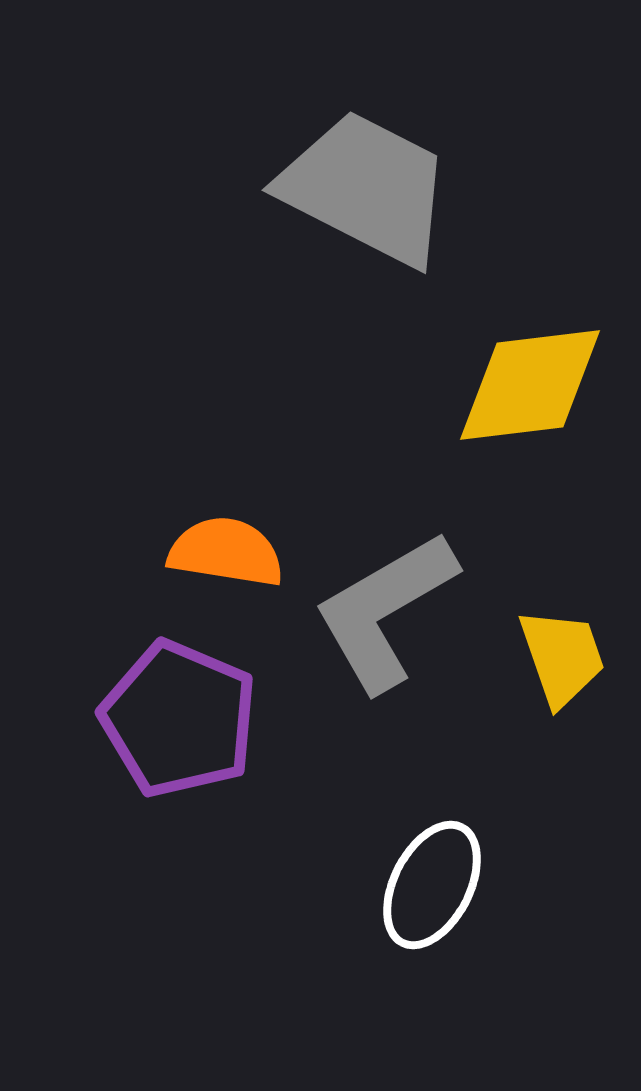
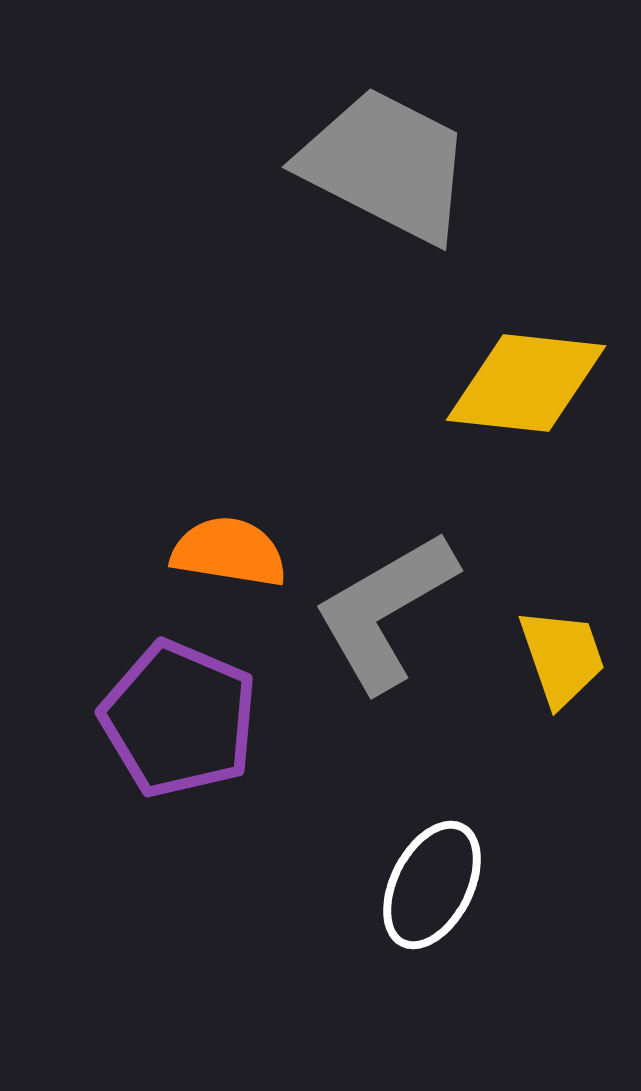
gray trapezoid: moved 20 px right, 23 px up
yellow diamond: moved 4 px left, 2 px up; rotated 13 degrees clockwise
orange semicircle: moved 3 px right
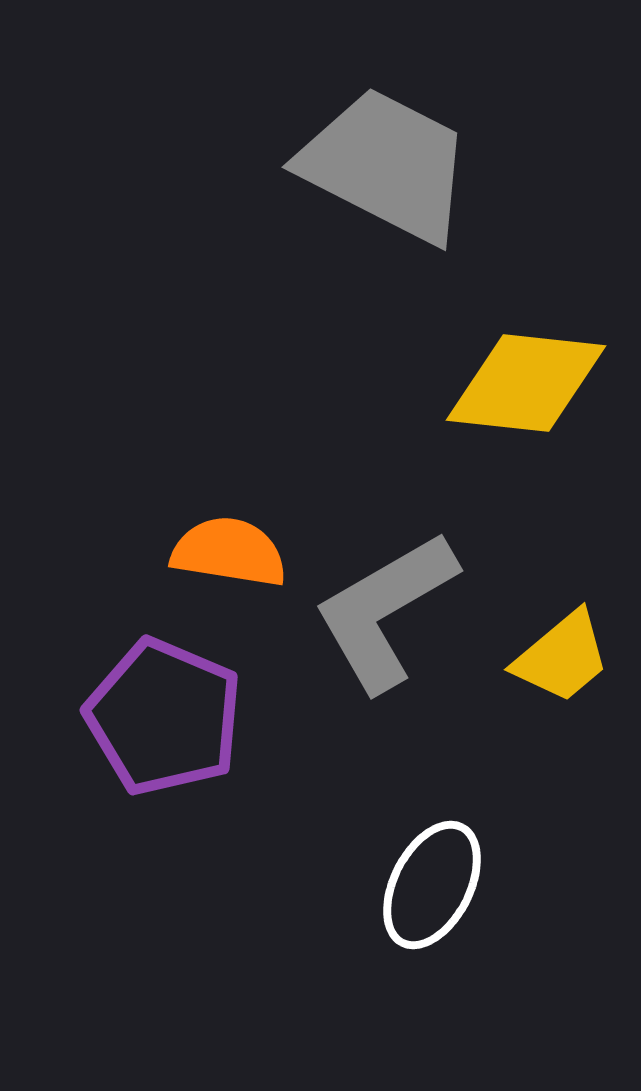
yellow trapezoid: rotated 69 degrees clockwise
purple pentagon: moved 15 px left, 2 px up
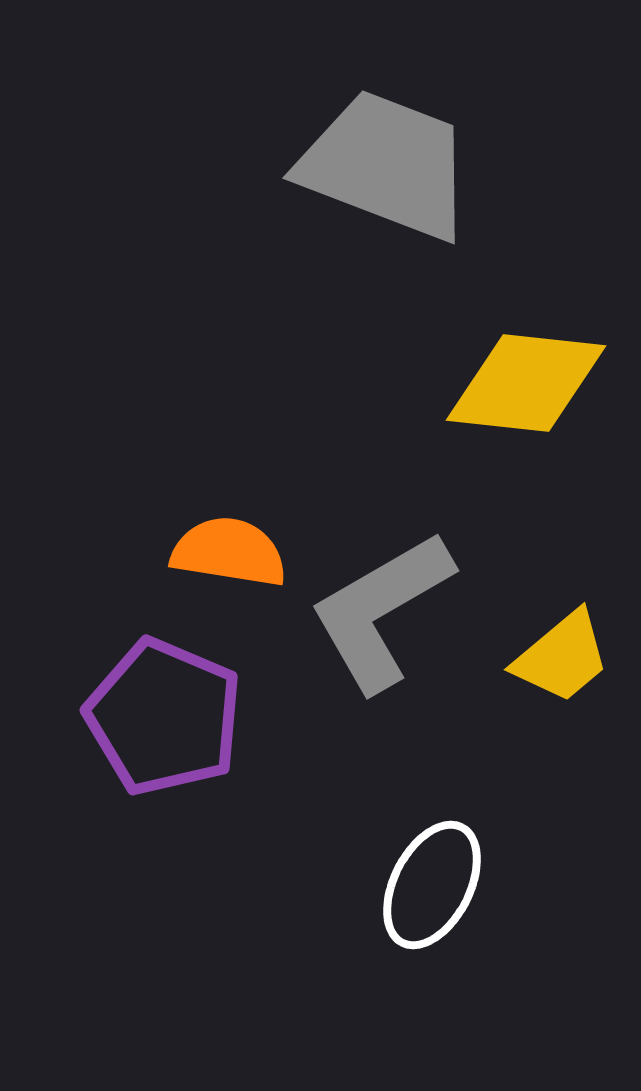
gray trapezoid: rotated 6 degrees counterclockwise
gray L-shape: moved 4 px left
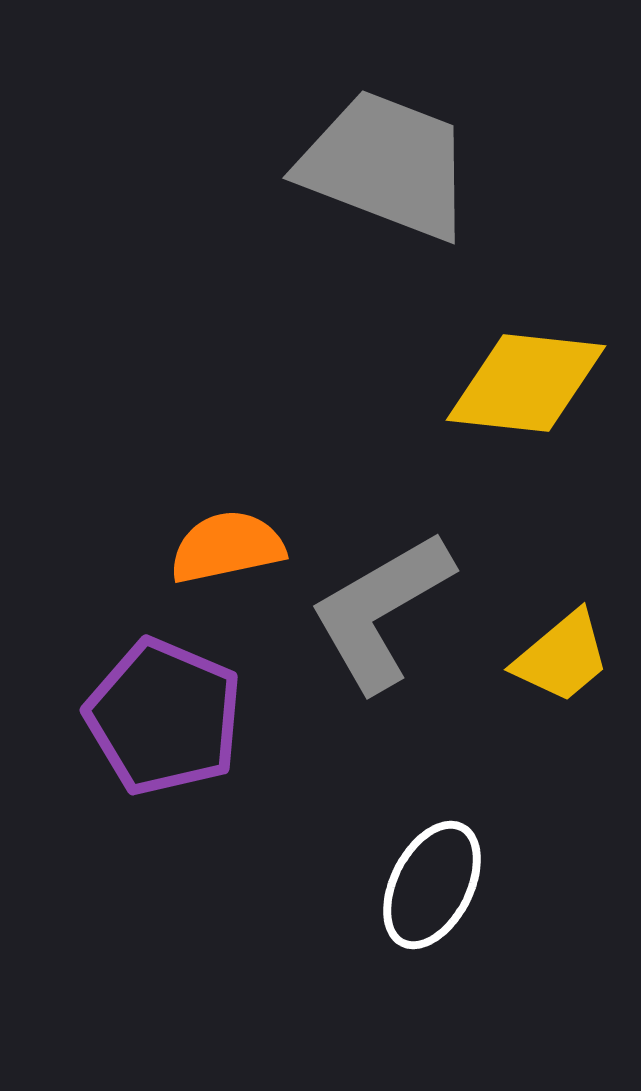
orange semicircle: moved 2 px left, 5 px up; rotated 21 degrees counterclockwise
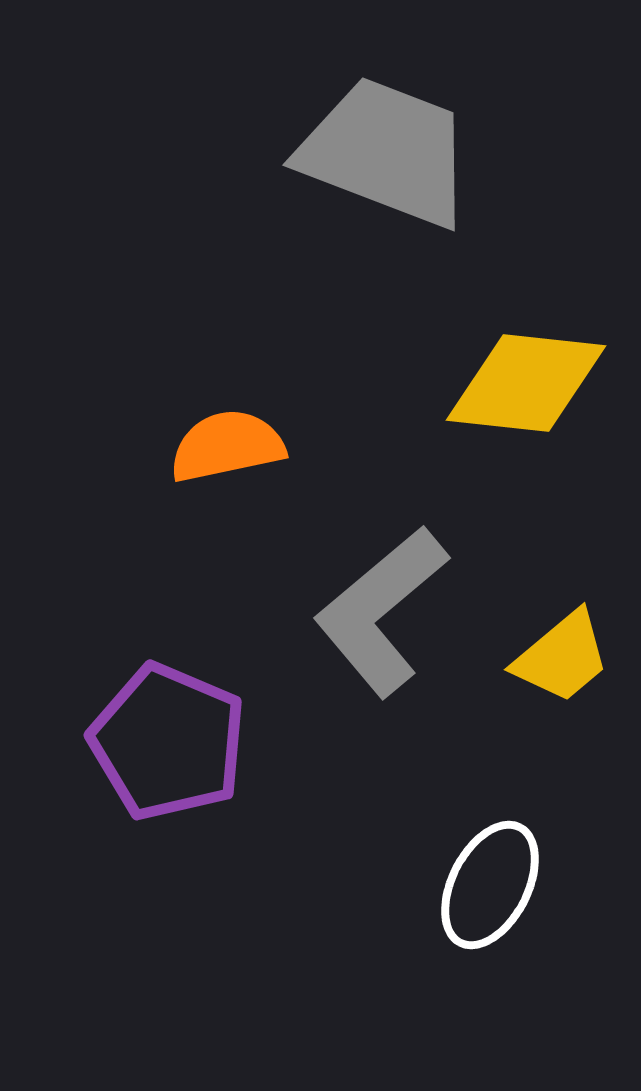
gray trapezoid: moved 13 px up
orange semicircle: moved 101 px up
gray L-shape: rotated 10 degrees counterclockwise
purple pentagon: moved 4 px right, 25 px down
white ellipse: moved 58 px right
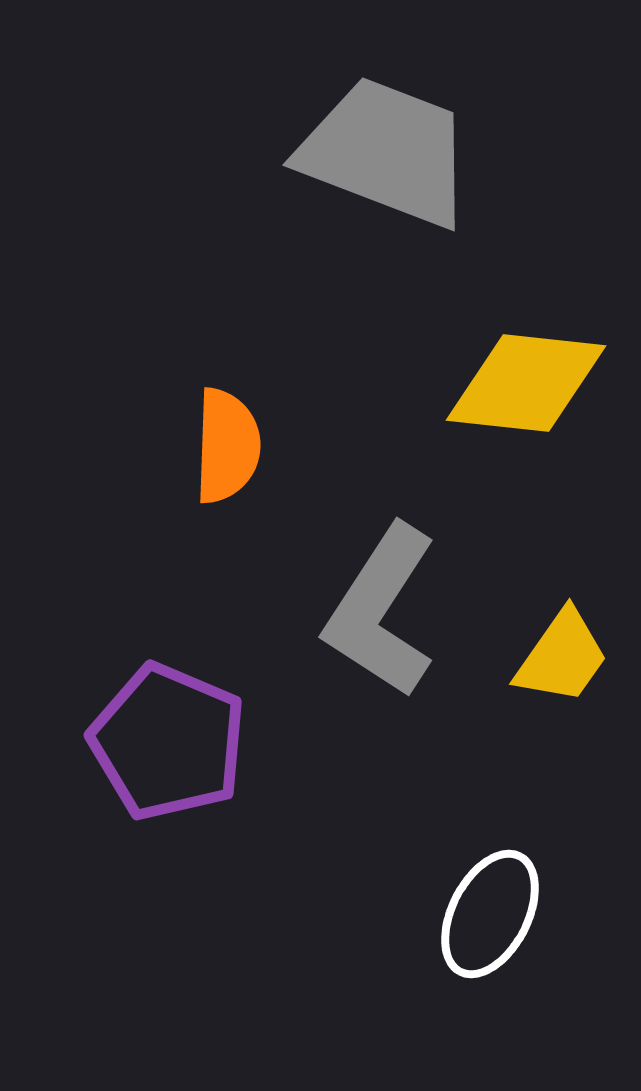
orange semicircle: rotated 104 degrees clockwise
gray L-shape: rotated 17 degrees counterclockwise
yellow trapezoid: rotated 15 degrees counterclockwise
white ellipse: moved 29 px down
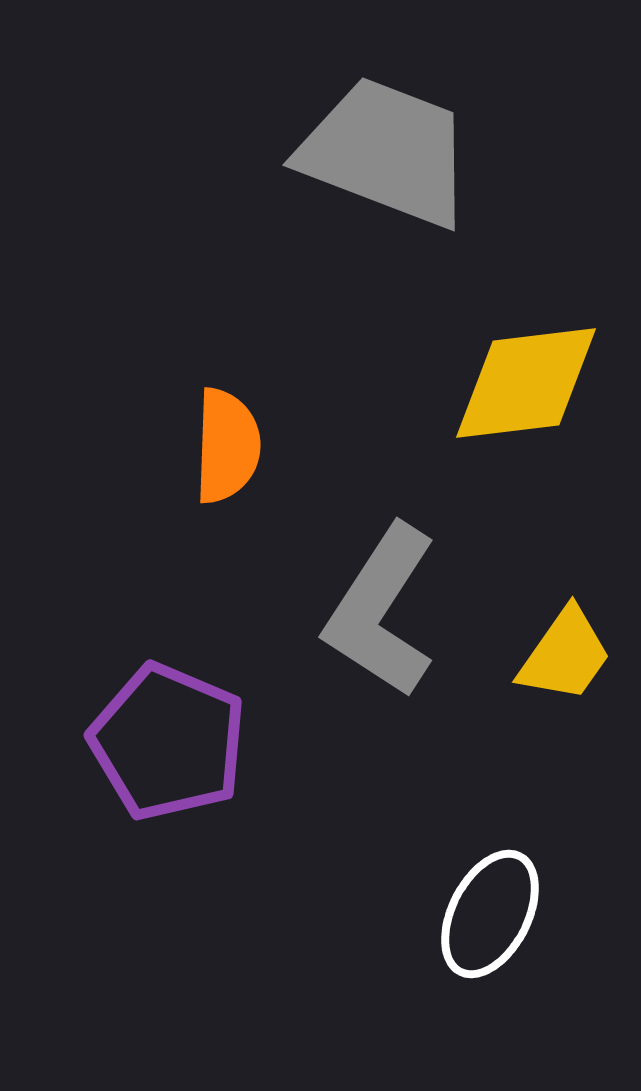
yellow diamond: rotated 13 degrees counterclockwise
yellow trapezoid: moved 3 px right, 2 px up
